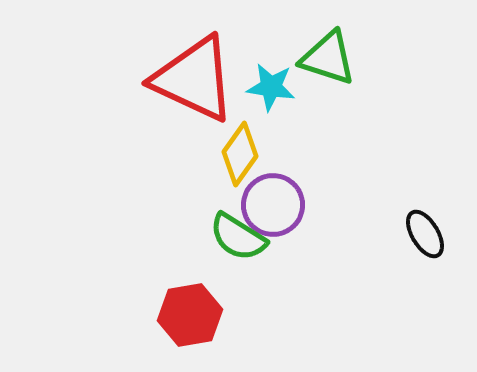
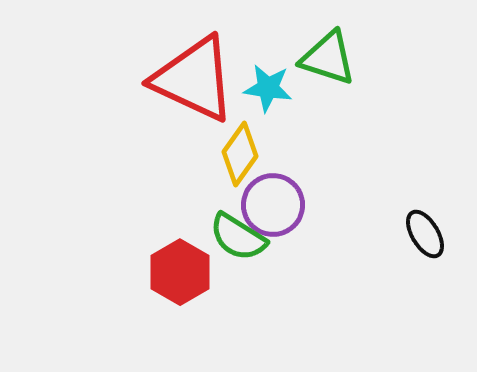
cyan star: moved 3 px left, 1 px down
red hexagon: moved 10 px left, 43 px up; rotated 20 degrees counterclockwise
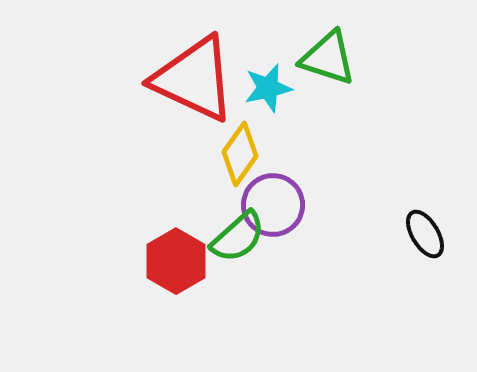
cyan star: rotated 21 degrees counterclockwise
green semicircle: rotated 74 degrees counterclockwise
red hexagon: moved 4 px left, 11 px up
